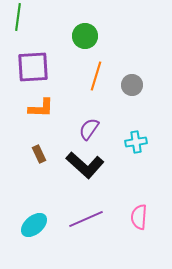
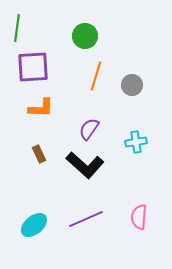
green line: moved 1 px left, 11 px down
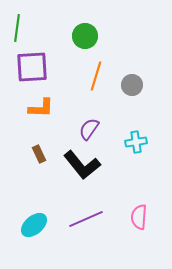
purple square: moved 1 px left
black L-shape: moved 3 px left; rotated 9 degrees clockwise
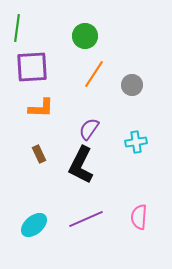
orange line: moved 2 px left, 2 px up; rotated 16 degrees clockwise
black L-shape: moved 1 px left; rotated 66 degrees clockwise
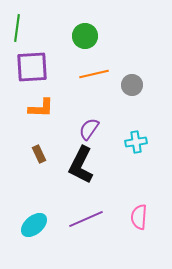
orange line: rotated 44 degrees clockwise
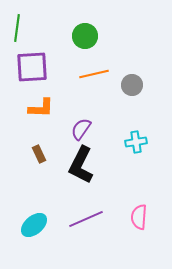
purple semicircle: moved 8 px left
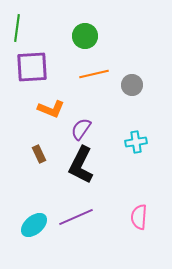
orange L-shape: moved 10 px right, 1 px down; rotated 20 degrees clockwise
purple line: moved 10 px left, 2 px up
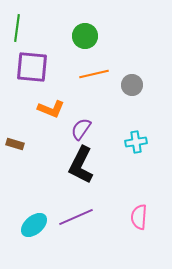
purple square: rotated 8 degrees clockwise
brown rectangle: moved 24 px left, 10 px up; rotated 48 degrees counterclockwise
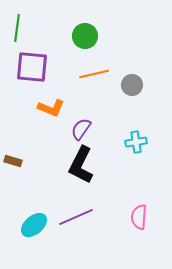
orange L-shape: moved 1 px up
brown rectangle: moved 2 px left, 17 px down
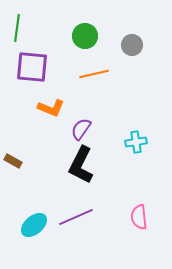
gray circle: moved 40 px up
brown rectangle: rotated 12 degrees clockwise
pink semicircle: rotated 10 degrees counterclockwise
